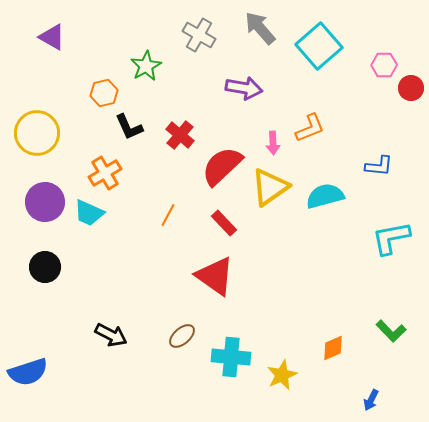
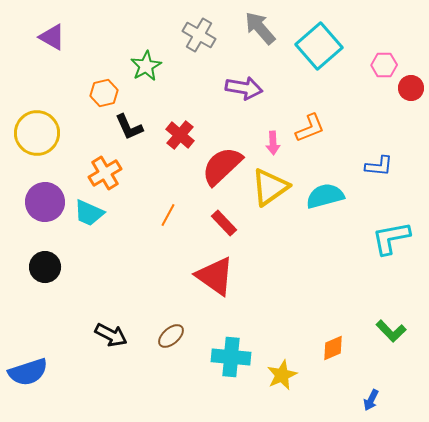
brown ellipse: moved 11 px left
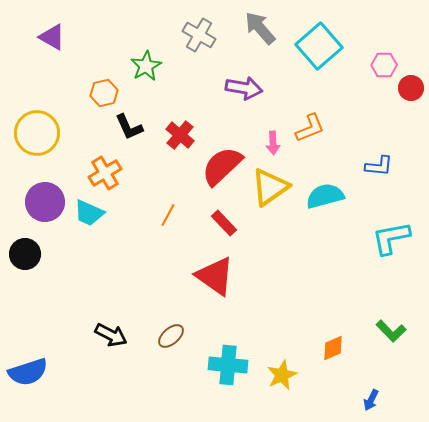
black circle: moved 20 px left, 13 px up
cyan cross: moved 3 px left, 8 px down
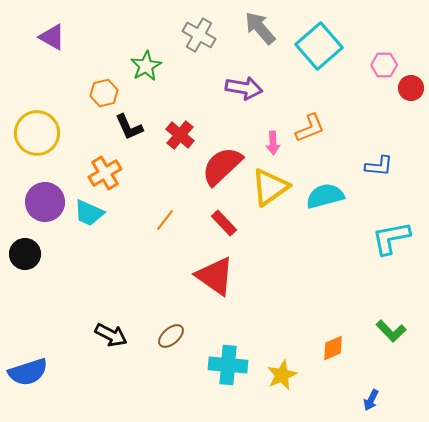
orange line: moved 3 px left, 5 px down; rotated 10 degrees clockwise
